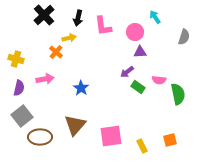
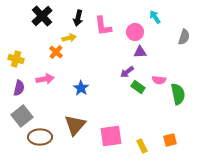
black cross: moved 2 px left, 1 px down
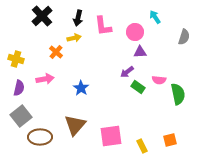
yellow arrow: moved 5 px right
gray square: moved 1 px left
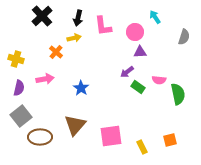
yellow rectangle: moved 1 px down
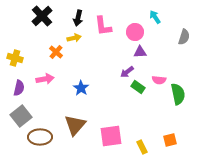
yellow cross: moved 1 px left, 1 px up
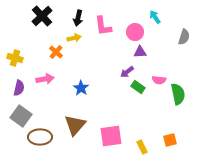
gray square: rotated 15 degrees counterclockwise
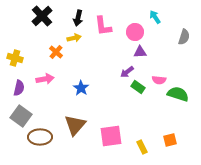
green semicircle: rotated 60 degrees counterclockwise
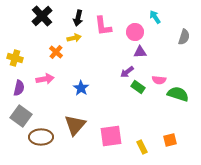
brown ellipse: moved 1 px right
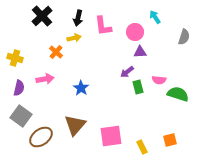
green rectangle: rotated 40 degrees clockwise
brown ellipse: rotated 35 degrees counterclockwise
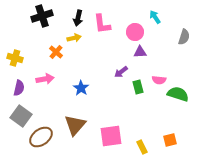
black cross: rotated 25 degrees clockwise
pink L-shape: moved 1 px left, 2 px up
purple arrow: moved 6 px left
